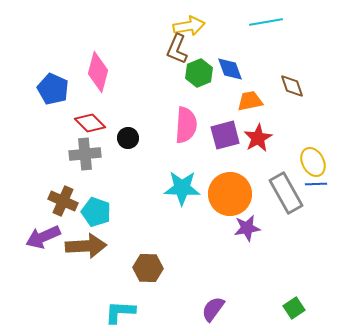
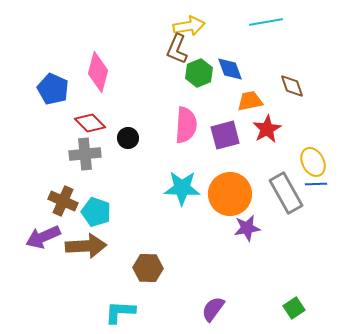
red star: moved 9 px right, 9 px up
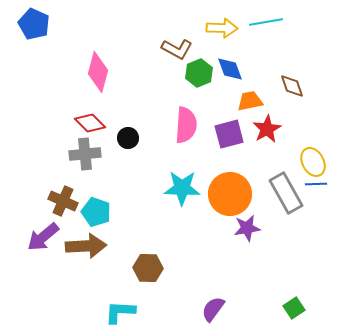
yellow arrow: moved 33 px right, 2 px down; rotated 12 degrees clockwise
brown L-shape: rotated 84 degrees counterclockwise
blue pentagon: moved 19 px left, 65 px up
purple square: moved 4 px right, 1 px up
purple arrow: rotated 16 degrees counterclockwise
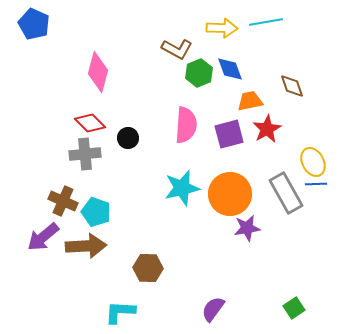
cyan star: rotated 15 degrees counterclockwise
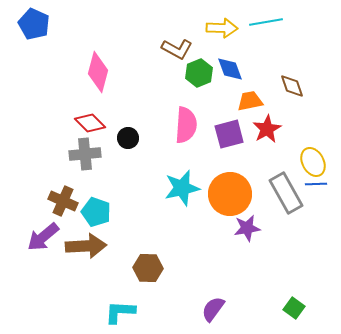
green square: rotated 20 degrees counterclockwise
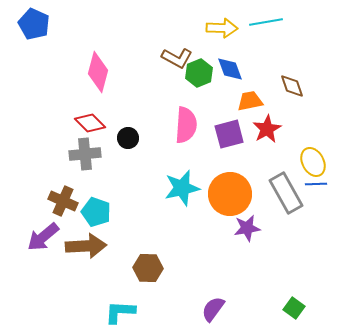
brown L-shape: moved 9 px down
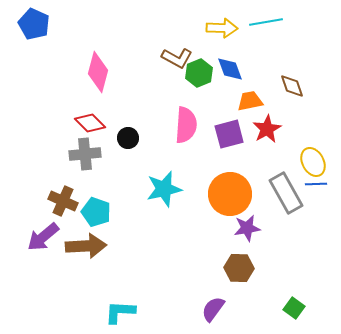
cyan star: moved 18 px left, 1 px down
brown hexagon: moved 91 px right
